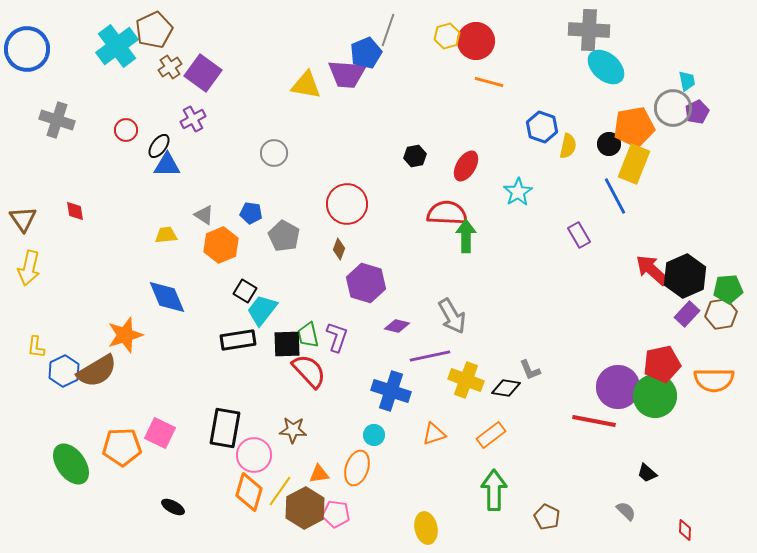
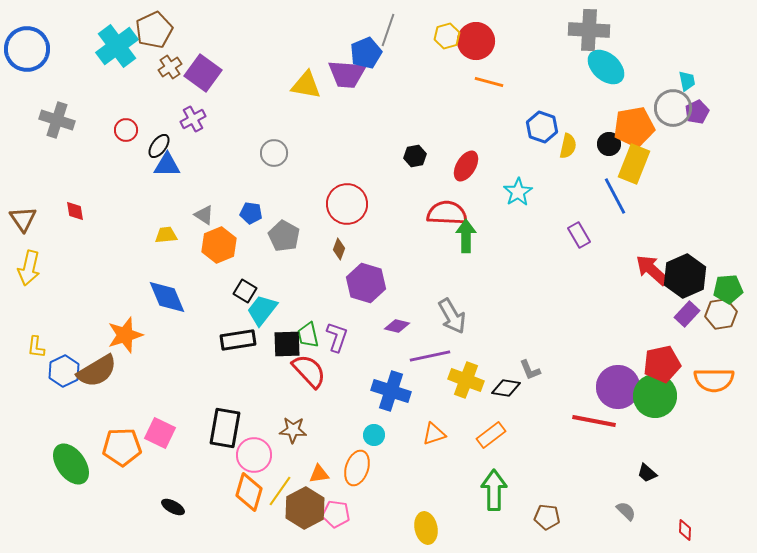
orange hexagon at (221, 245): moved 2 px left
brown pentagon at (547, 517): rotated 20 degrees counterclockwise
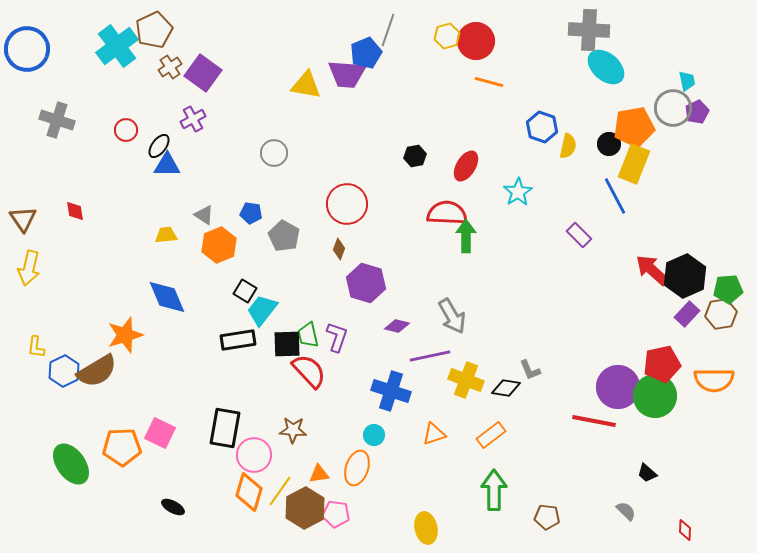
purple rectangle at (579, 235): rotated 15 degrees counterclockwise
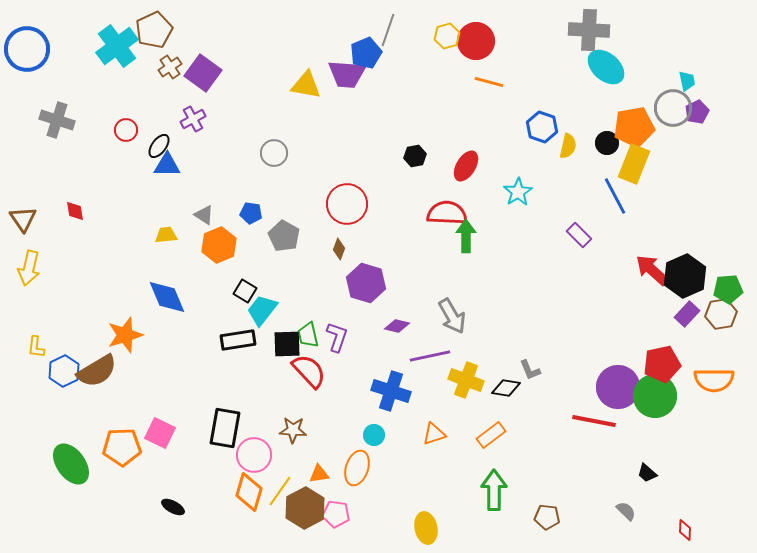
black circle at (609, 144): moved 2 px left, 1 px up
